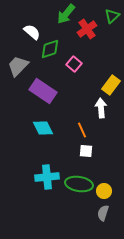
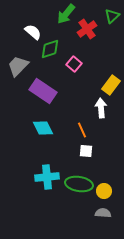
white semicircle: moved 1 px right
gray semicircle: rotated 77 degrees clockwise
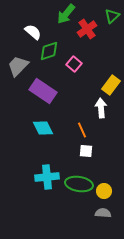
green diamond: moved 1 px left, 2 px down
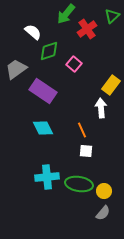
gray trapezoid: moved 2 px left, 3 px down; rotated 10 degrees clockwise
gray semicircle: rotated 126 degrees clockwise
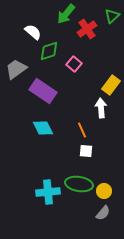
cyan cross: moved 1 px right, 15 px down
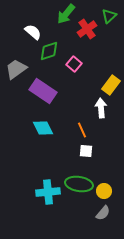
green triangle: moved 3 px left
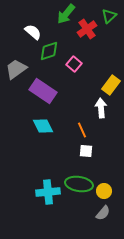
cyan diamond: moved 2 px up
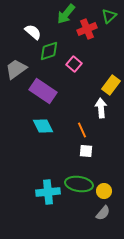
red cross: rotated 12 degrees clockwise
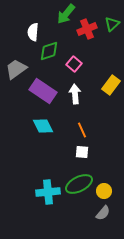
green triangle: moved 3 px right, 8 px down
white semicircle: rotated 126 degrees counterclockwise
white arrow: moved 26 px left, 14 px up
white square: moved 4 px left, 1 px down
green ellipse: rotated 36 degrees counterclockwise
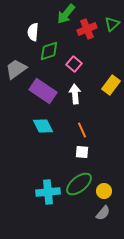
green ellipse: rotated 12 degrees counterclockwise
